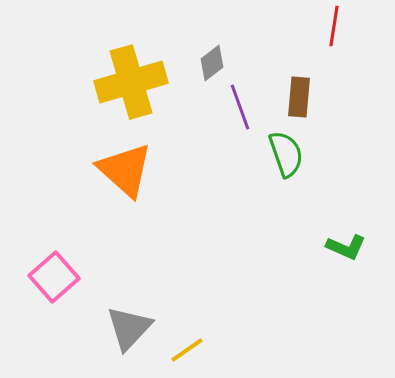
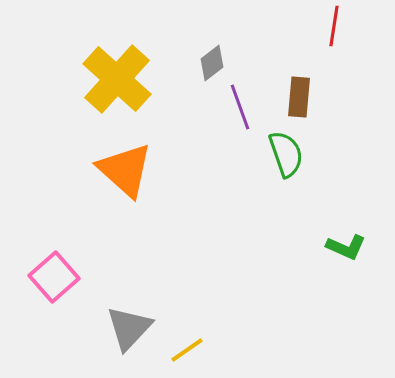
yellow cross: moved 14 px left, 3 px up; rotated 32 degrees counterclockwise
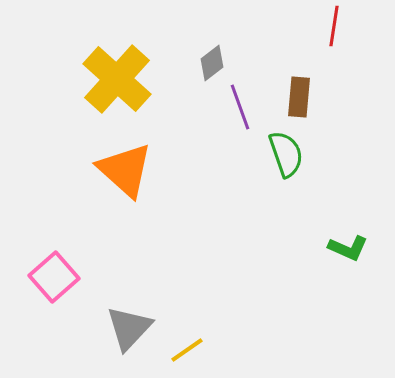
green L-shape: moved 2 px right, 1 px down
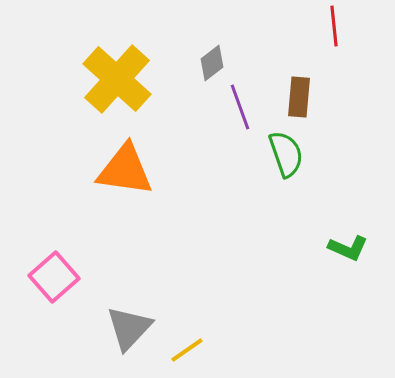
red line: rotated 15 degrees counterclockwise
orange triangle: rotated 34 degrees counterclockwise
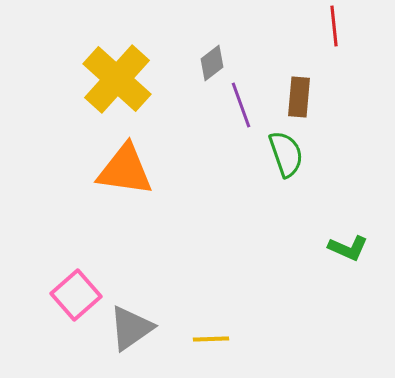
purple line: moved 1 px right, 2 px up
pink square: moved 22 px right, 18 px down
gray triangle: moved 2 px right; rotated 12 degrees clockwise
yellow line: moved 24 px right, 11 px up; rotated 33 degrees clockwise
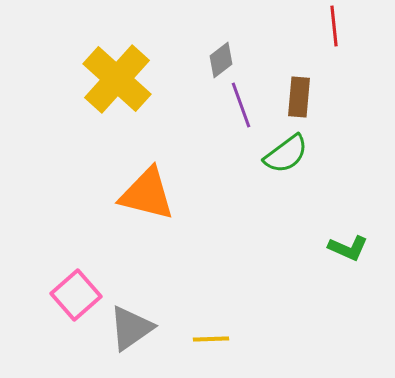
gray diamond: moved 9 px right, 3 px up
green semicircle: rotated 72 degrees clockwise
orange triangle: moved 22 px right, 24 px down; rotated 6 degrees clockwise
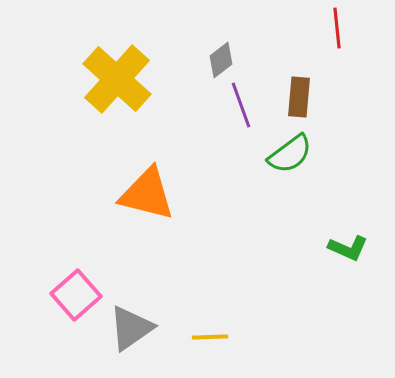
red line: moved 3 px right, 2 px down
green semicircle: moved 4 px right
yellow line: moved 1 px left, 2 px up
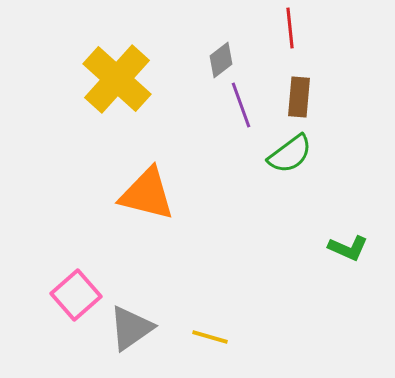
red line: moved 47 px left
yellow line: rotated 18 degrees clockwise
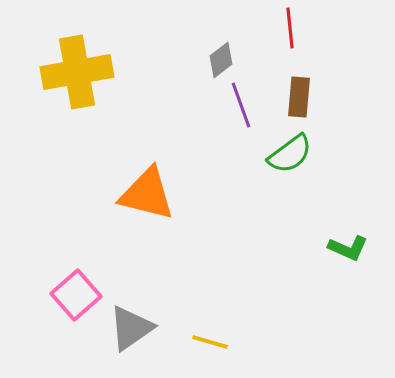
yellow cross: moved 40 px left, 7 px up; rotated 38 degrees clockwise
yellow line: moved 5 px down
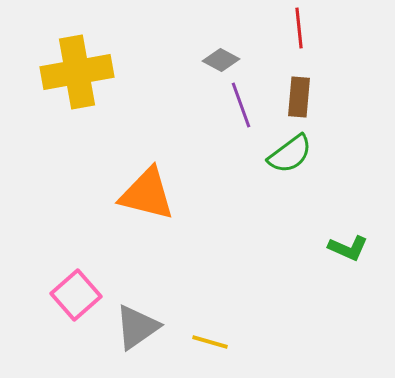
red line: moved 9 px right
gray diamond: rotated 66 degrees clockwise
gray triangle: moved 6 px right, 1 px up
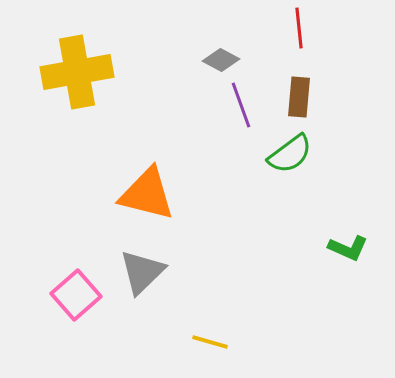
gray triangle: moved 5 px right, 55 px up; rotated 9 degrees counterclockwise
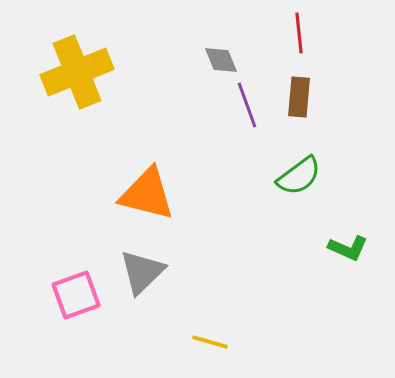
red line: moved 5 px down
gray diamond: rotated 39 degrees clockwise
yellow cross: rotated 12 degrees counterclockwise
purple line: moved 6 px right
green semicircle: moved 9 px right, 22 px down
pink square: rotated 21 degrees clockwise
